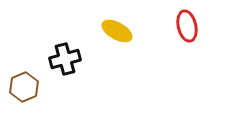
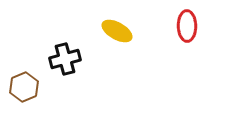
red ellipse: rotated 12 degrees clockwise
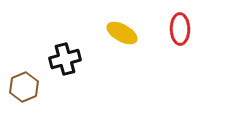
red ellipse: moved 7 px left, 3 px down
yellow ellipse: moved 5 px right, 2 px down
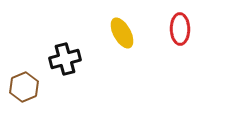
yellow ellipse: rotated 32 degrees clockwise
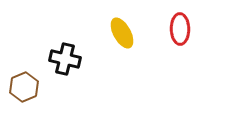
black cross: rotated 28 degrees clockwise
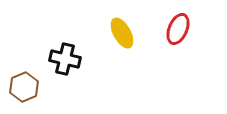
red ellipse: moved 2 px left; rotated 24 degrees clockwise
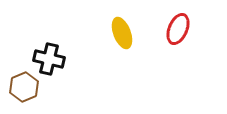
yellow ellipse: rotated 8 degrees clockwise
black cross: moved 16 px left
